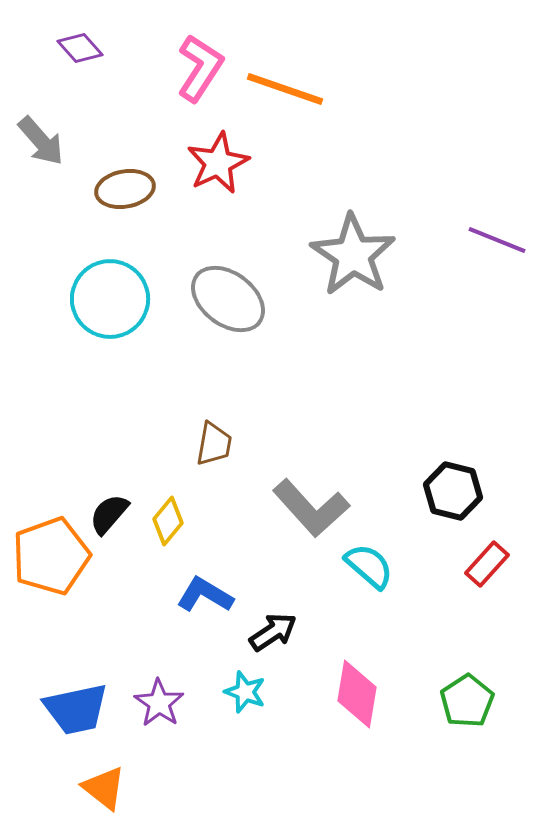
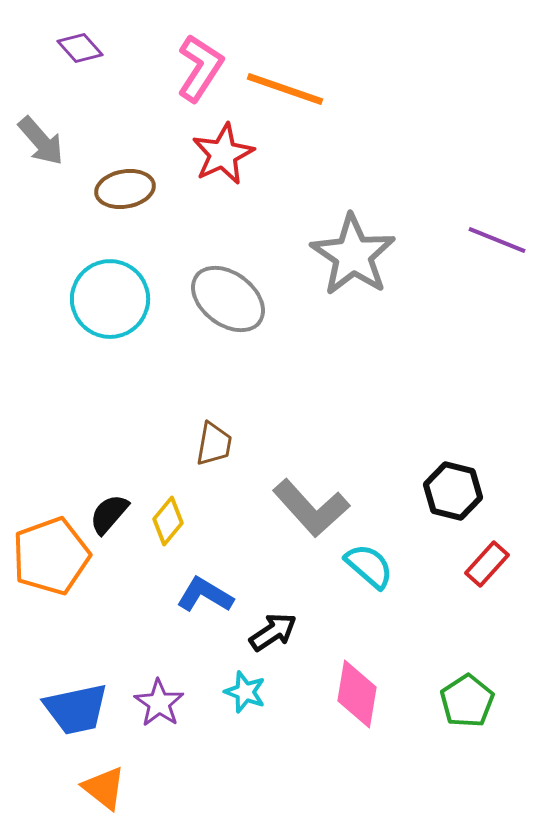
red star: moved 5 px right, 9 px up
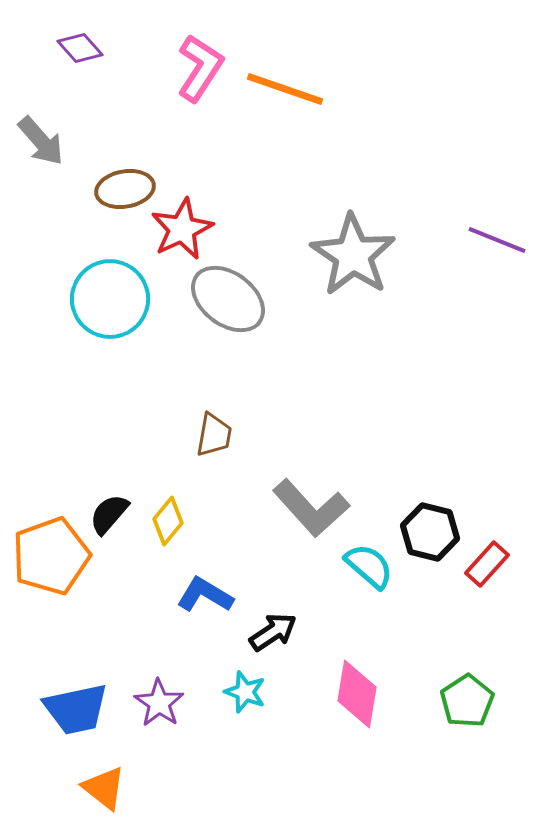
red star: moved 41 px left, 75 px down
brown trapezoid: moved 9 px up
black hexagon: moved 23 px left, 41 px down
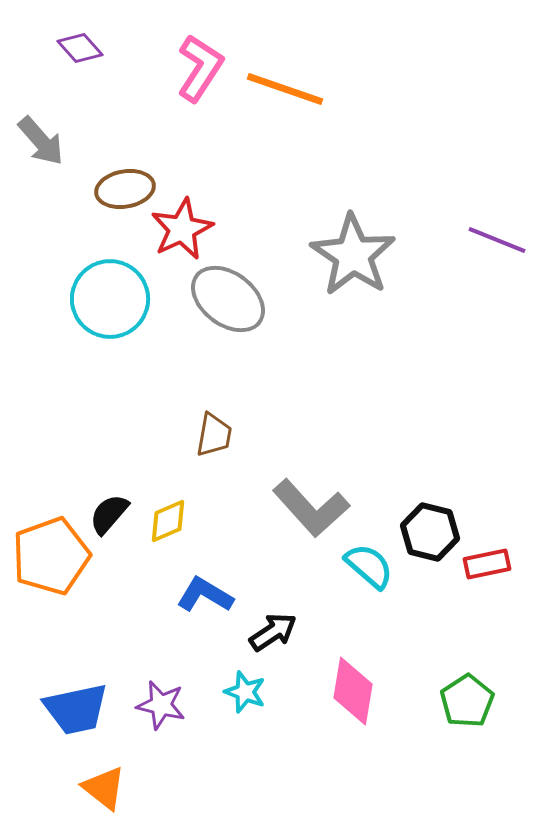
yellow diamond: rotated 27 degrees clockwise
red rectangle: rotated 36 degrees clockwise
pink diamond: moved 4 px left, 3 px up
purple star: moved 2 px right, 2 px down; rotated 21 degrees counterclockwise
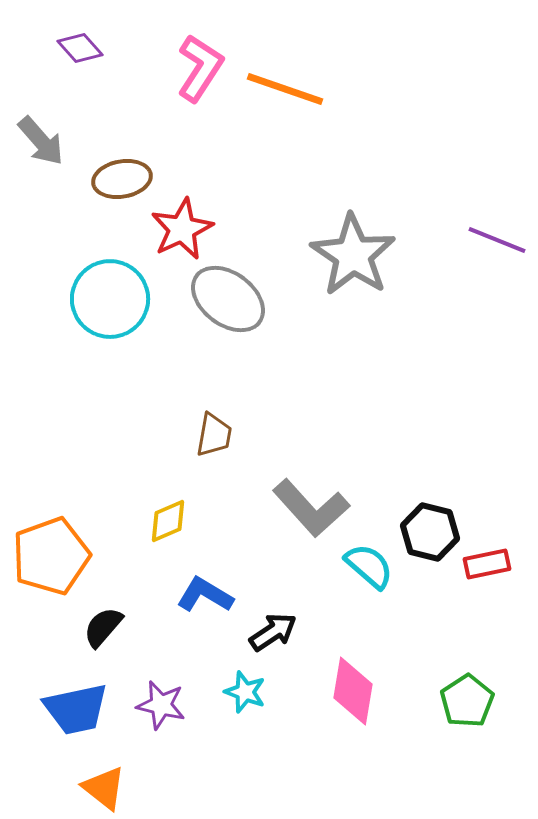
brown ellipse: moved 3 px left, 10 px up
black semicircle: moved 6 px left, 113 px down
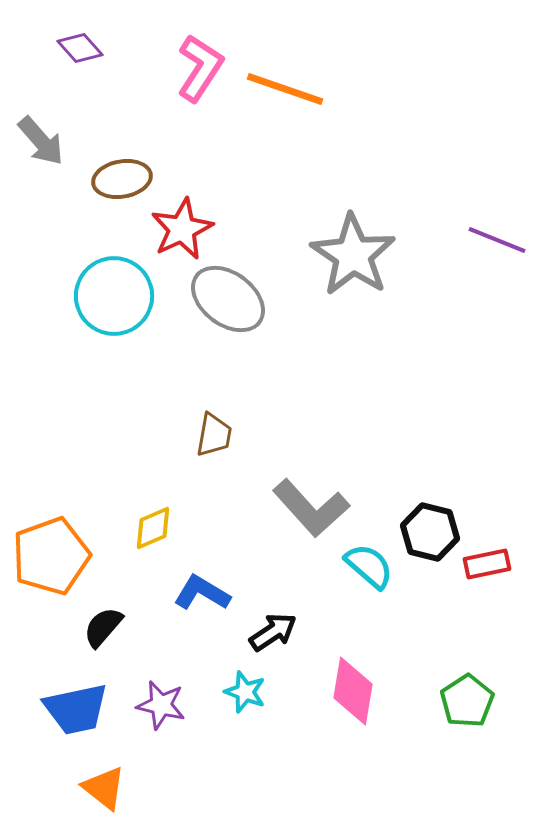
cyan circle: moved 4 px right, 3 px up
yellow diamond: moved 15 px left, 7 px down
blue L-shape: moved 3 px left, 2 px up
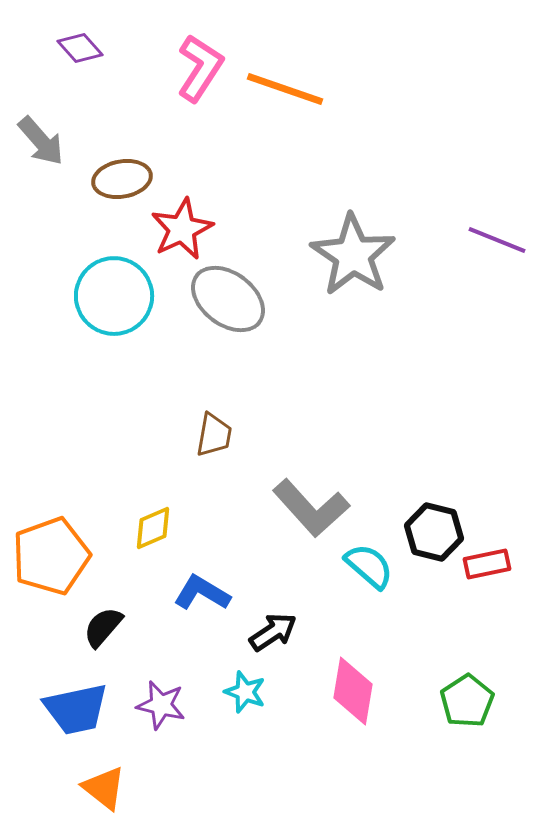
black hexagon: moved 4 px right
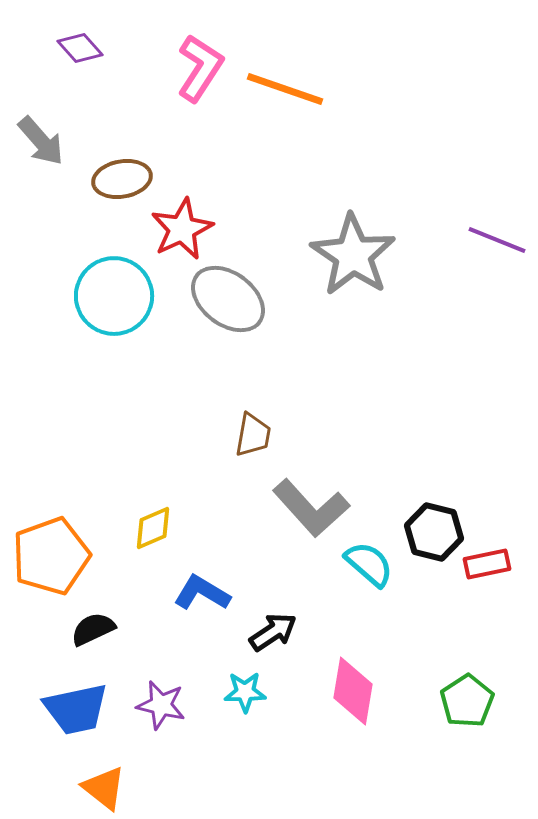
brown trapezoid: moved 39 px right
cyan semicircle: moved 2 px up
black semicircle: moved 10 px left, 2 px down; rotated 24 degrees clockwise
cyan star: rotated 21 degrees counterclockwise
